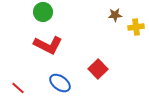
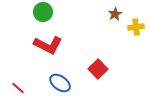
brown star: moved 1 px up; rotated 24 degrees counterclockwise
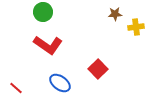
brown star: rotated 24 degrees clockwise
red L-shape: rotated 8 degrees clockwise
red line: moved 2 px left
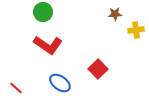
yellow cross: moved 3 px down
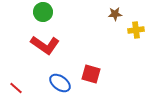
red L-shape: moved 3 px left
red square: moved 7 px left, 5 px down; rotated 30 degrees counterclockwise
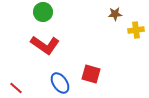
blue ellipse: rotated 20 degrees clockwise
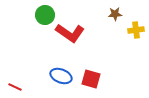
green circle: moved 2 px right, 3 px down
red L-shape: moved 25 px right, 12 px up
red square: moved 5 px down
blue ellipse: moved 1 px right, 7 px up; rotated 35 degrees counterclockwise
red line: moved 1 px left, 1 px up; rotated 16 degrees counterclockwise
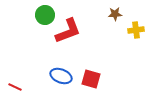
red L-shape: moved 2 px left, 2 px up; rotated 56 degrees counterclockwise
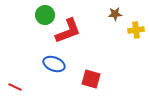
blue ellipse: moved 7 px left, 12 px up
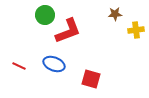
red line: moved 4 px right, 21 px up
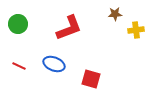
green circle: moved 27 px left, 9 px down
red L-shape: moved 1 px right, 3 px up
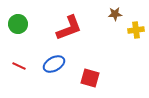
blue ellipse: rotated 50 degrees counterclockwise
red square: moved 1 px left, 1 px up
